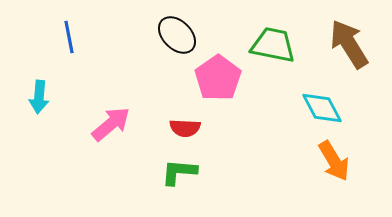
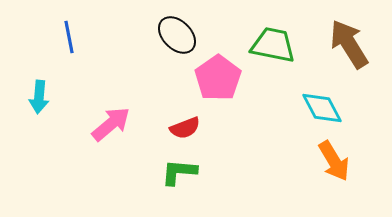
red semicircle: rotated 24 degrees counterclockwise
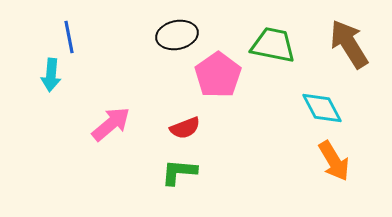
black ellipse: rotated 57 degrees counterclockwise
pink pentagon: moved 3 px up
cyan arrow: moved 12 px right, 22 px up
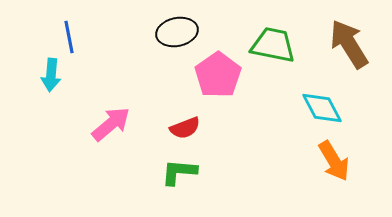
black ellipse: moved 3 px up
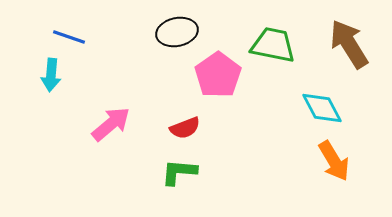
blue line: rotated 60 degrees counterclockwise
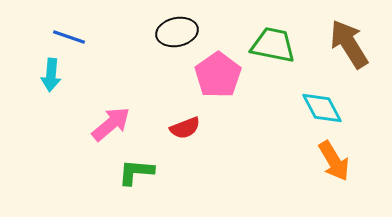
green L-shape: moved 43 px left
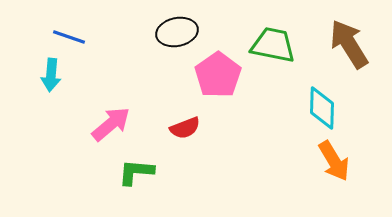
cyan diamond: rotated 30 degrees clockwise
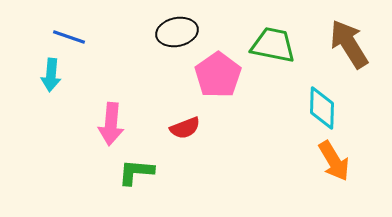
pink arrow: rotated 135 degrees clockwise
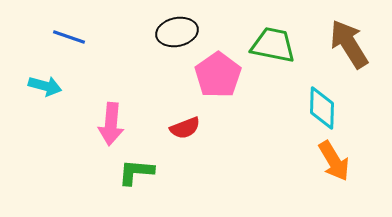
cyan arrow: moved 6 px left, 11 px down; rotated 80 degrees counterclockwise
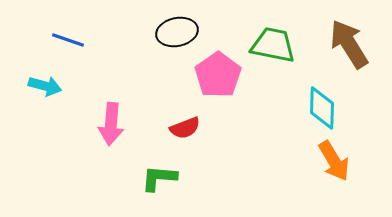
blue line: moved 1 px left, 3 px down
green L-shape: moved 23 px right, 6 px down
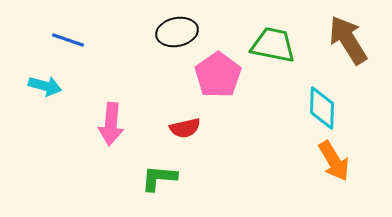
brown arrow: moved 1 px left, 4 px up
red semicircle: rotated 8 degrees clockwise
